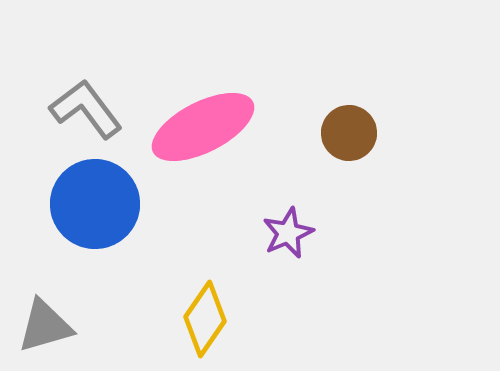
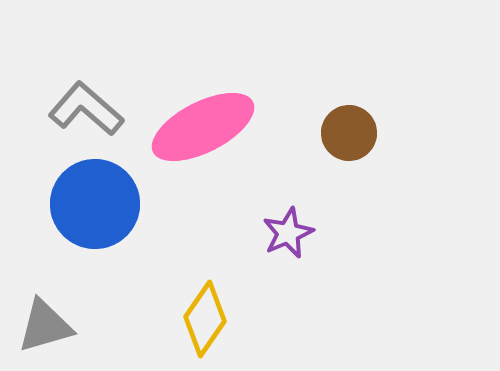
gray L-shape: rotated 12 degrees counterclockwise
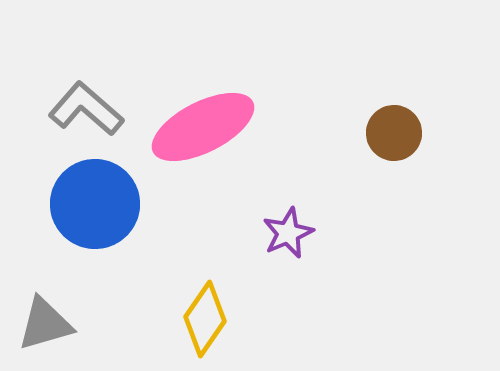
brown circle: moved 45 px right
gray triangle: moved 2 px up
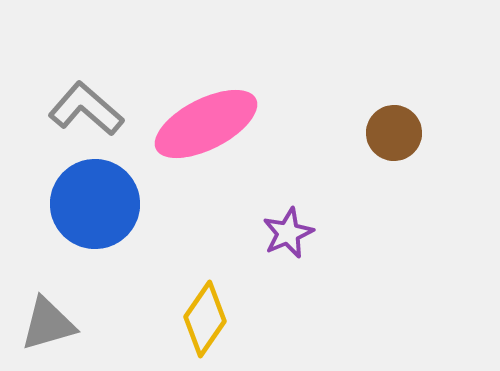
pink ellipse: moved 3 px right, 3 px up
gray triangle: moved 3 px right
